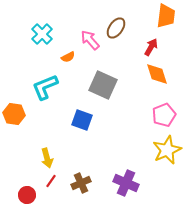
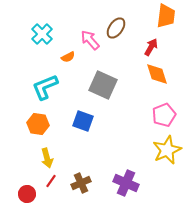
orange hexagon: moved 24 px right, 10 px down
blue square: moved 1 px right, 1 px down
red circle: moved 1 px up
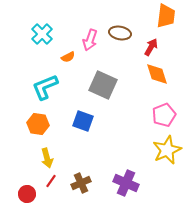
brown ellipse: moved 4 px right, 5 px down; rotated 65 degrees clockwise
pink arrow: rotated 120 degrees counterclockwise
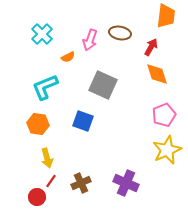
red circle: moved 10 px right, 3 px down
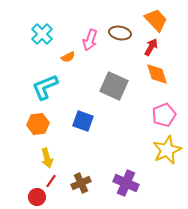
orange trapezoid: moved 10 px left, 4 px down; rotated 50 degrees counterclockwise
gray square: moved 11 px right, 1 px down
orange hexagon: rotated 15 degrees counterclockwise
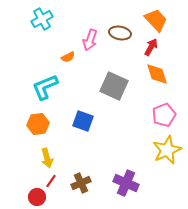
cyan cross: moved 15 px up; rotated 15 degrees clockwise
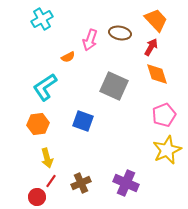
cyan L-shape: rotated 12 degrees counterclockwise
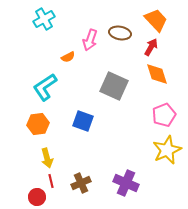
cyan cross: moved 2 px right
red line: rotated 48 degrees counterclockwise
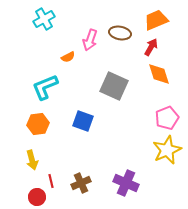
orange trapezoid: rotated 70 degrees counterclockwise
orange diamond: moved 2 px right
cyan L-shape: rotated 12 degrees clockwise
pink pentagon: moved 3 px right, 3 px down
yellow arrow: moved 15 px left, 2 px down
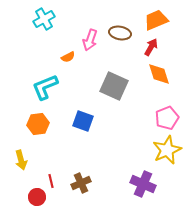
yellow arrow: moved 11 px left
purple cross: moved 17 px right, 1 px down
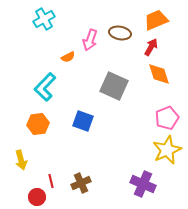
cyan L-shape: rotated 24 degrees counterclockwise
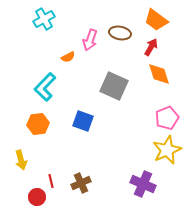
orange trapezoid: rotated 120 degrees counterclockwise
